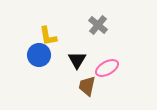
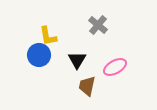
pink ellipse: moved 8 px right, 1 px up
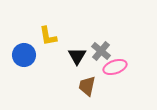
gray cross: moved 3 px right, 26 px down
blue circle: moved 15 px left
black triangle: moved 4 px up
pink ellipse: rotated 10 degrees clockwise
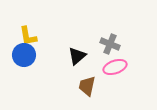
yellow L-shape: moved 20 px left
gray cross: moved 9 px right, 7 px up; rotated 18 degrees counterclockwise
black triangle: rotated 18 degrees clockwise
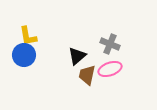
pink ellipse: moved 5 px left, 2 px down
brown trapezoid: moved 11 px up
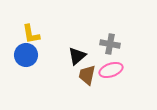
yellow L-shape: moved 3 px right, 2 px up
gray cross: rotated 12 degrees counterclockwise
blue circle: moved 2 px right
pink ellipse: moved 1 px right, 1 px down
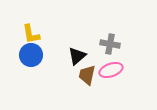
blue circle: moved 5 px right
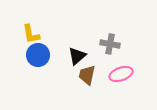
blue circle: moved 7 px right
pink ellipse: moved 10 px right, 4 px down
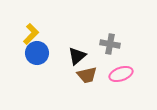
yellow L-shape: rotated 125 degrees counterclockwise
blue circle: moved 1 px left, 2 px up
brown trapezoid: rotated 115 degrees counterclockwise
